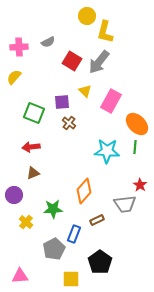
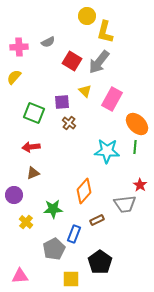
pink rectangle: moved 1 px right, 2 px up
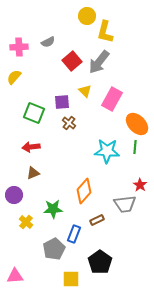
red square: rotated 18 degrees clockwise
pink triangle: moved 5 px left
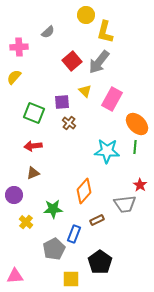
yellow circle: moved 1 px left, 1 px up
gray semicircle: moved 10 px up; rotated 16 degrees counterclockwise
red arrow: moved 2 px right, 1 px up
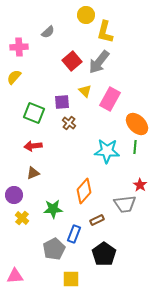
pink rectangle: moved 2 px left
yellow cross: moved 4 px left, 4 px up
black pentagon: moved 4 px right, 8 px up
